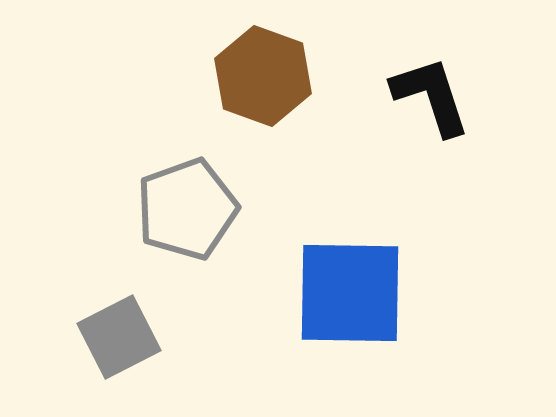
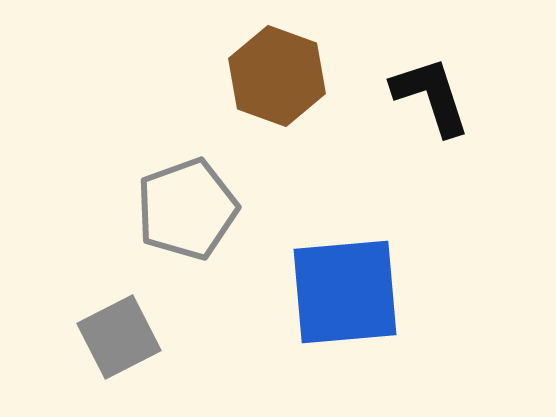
brown hexagon: moved 14 px right
blue square: moved 5 px left, 1 px up; rotated 6 degrees counterclockwise
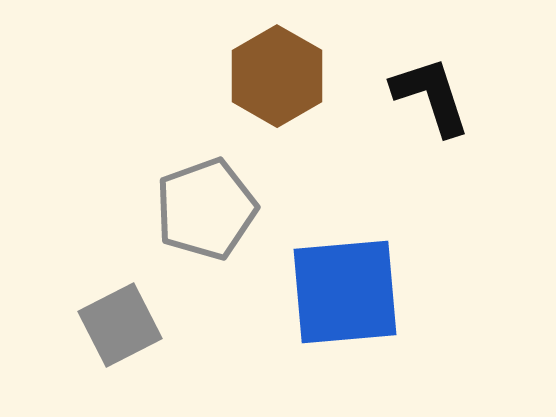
brown hexagon: rotated 10 degrees clockwise
gray pentagon: moved 19 px right
gray square: moved 1 px right, 12 px up
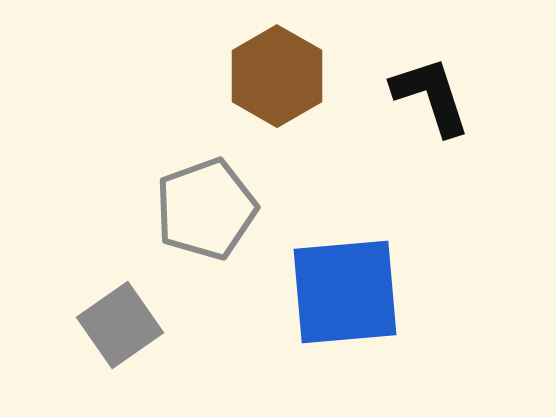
gray square: rotated 8 degrees counterclockwise
